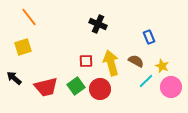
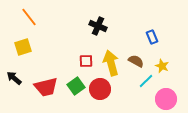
black cross: moved 2 px down
blue rectangle: moved 3 px right
pink circle: moved 5 px left, 12 px down
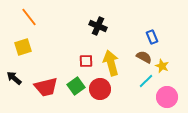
brown semicircle: moved 8 px right, 4 px up
pink circle: moved 1 px right, 2 px up
